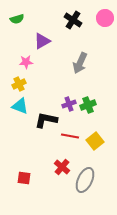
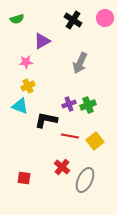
yellow cross: moved 9 px right, 2 px down
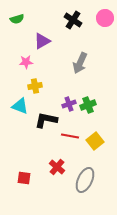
yellow cross: moved 7 px right; rotated 16 degrees clockwise
red cross: moved 5 px left
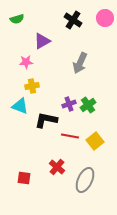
yellow cross: moved 3 px left
green cross: rotated 14 degrees counterclockwise
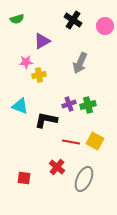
pink circle: moved 8 px down
yellow cross: moved 7 px right, 11 px up
green cross: rotated 21 degrees clockwise
red line: moved 1 px right, 6 px down
yellow square: rotated 24 degrees counterclockwise
gray ellipse: moved 1 px left, 1 px up
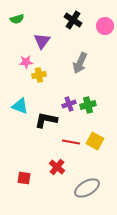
purple triangle: rotated 24 degrees counterclockwise
gray ellipse: moved 3 px right, 9 px down; rotated 35 degrees clockwise
